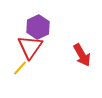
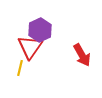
purple hexagon: moved 2 px right, 3 px down
yellow line: rotated 28 degrees counterclockwise
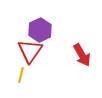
red triangle: moved 4 px down
yellow line: moved 1 px right, 7 px down
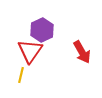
purple hexagon: moved 2 px right
red arrow: moved 3 px up
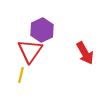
red arrow: moved 3 px right, 1 px down
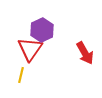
red triangle: moved 2 px up
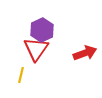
red triangle: moved 6 px right
red arrow: rotated 80 degrees counterclockwise
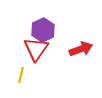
purple hexagon: moved 1 px right
red arrow: moved 4 px left, 4 px up
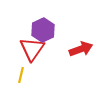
red triangle: moved 4 px left
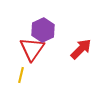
red arrow: rotated 25 degrees counterclockwise
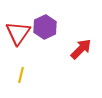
purple hexagon: moved 2 px right, 3 px up
red triangle: moved 14 px left, 16 px up
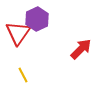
purple hexagon: moved 8 px left, 8 px up
yellow line: moved 2 px right; rotated 42 degrees counterclockwise
